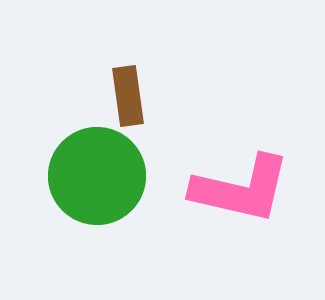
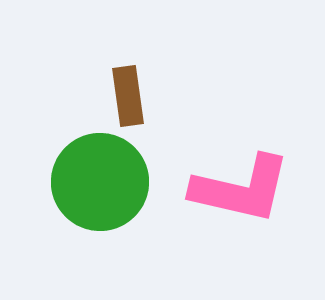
green circle: moved 3 px right, 6 px down
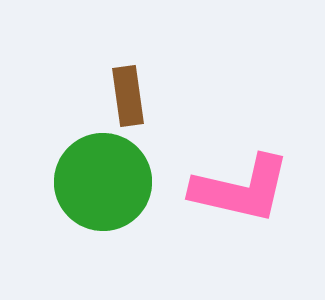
green circle: moved 3 px right
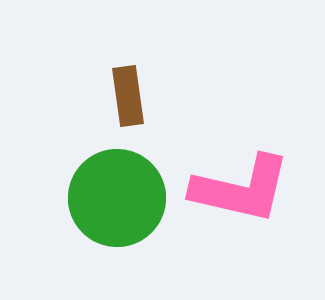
green circle: moved 14 px right, 16 px down
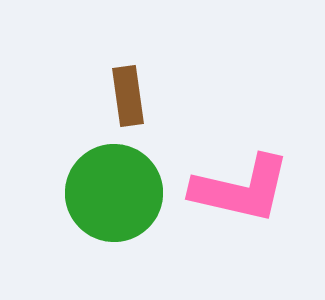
green circle: moved 3 px left, 5 px up
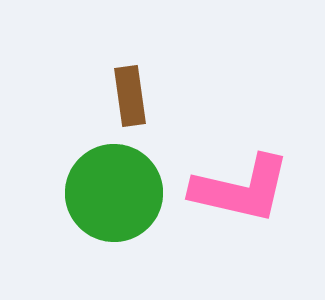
brown rectangle: moved 2 px right
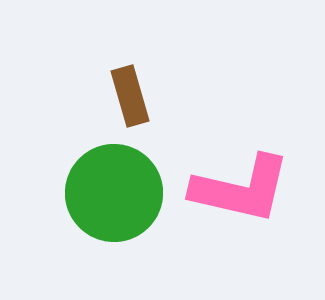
brown rectangle: rotated 8 degrees counterclockwise
